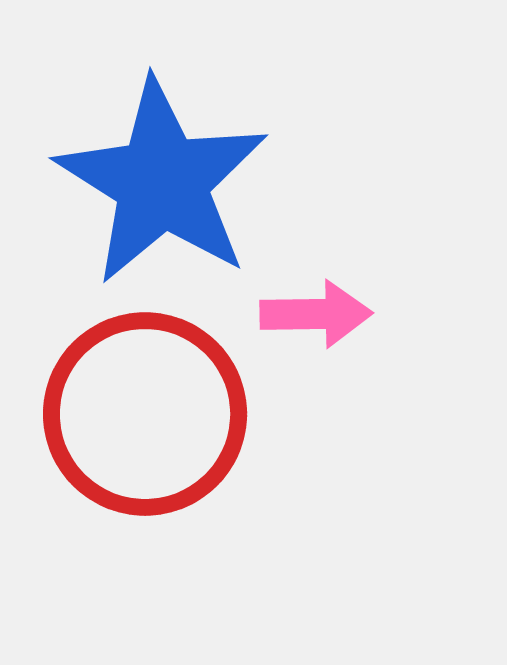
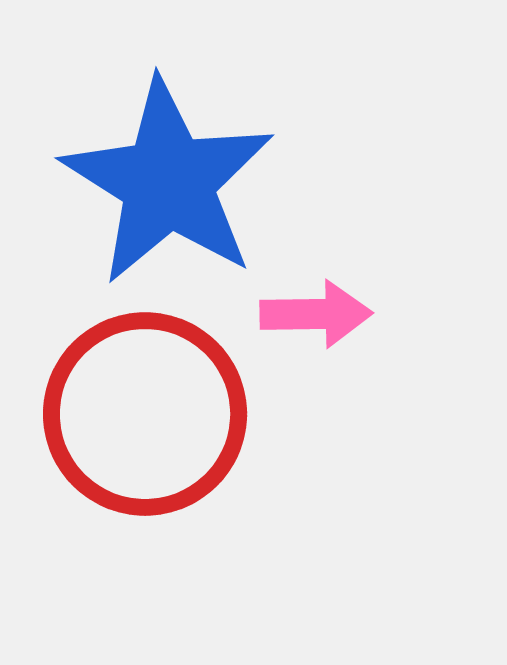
blue star: moved 6 px right
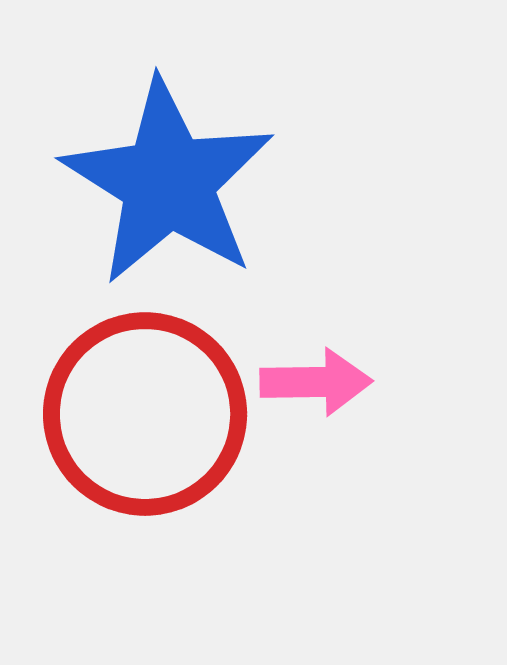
pink arrow: moved 68 px down
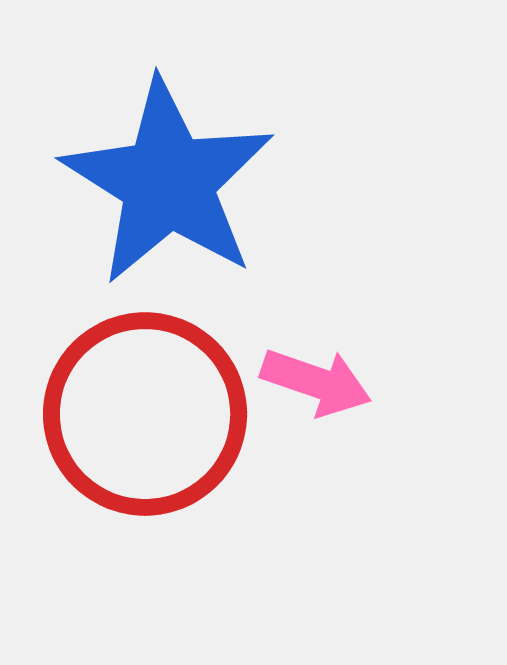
pink arrow: rotated 20 degrees clockwise
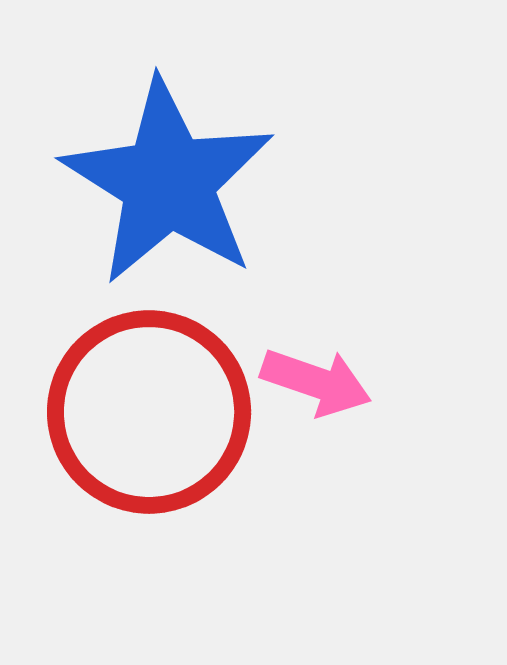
red circle: moved 4 px right, 2 px up
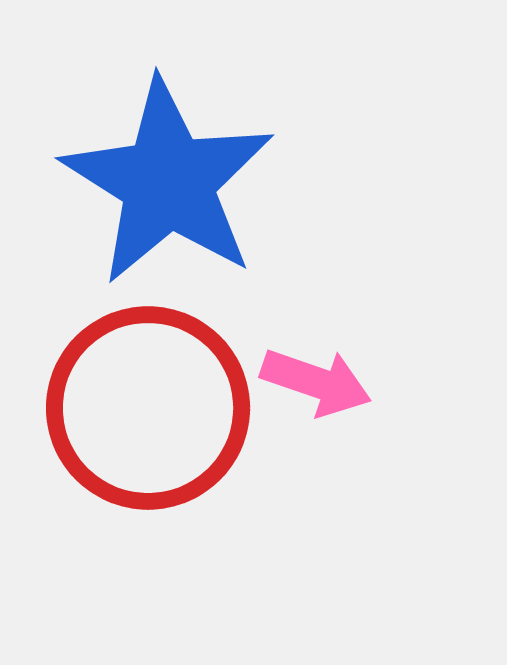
red circle: moved 1 px left, 4 px up
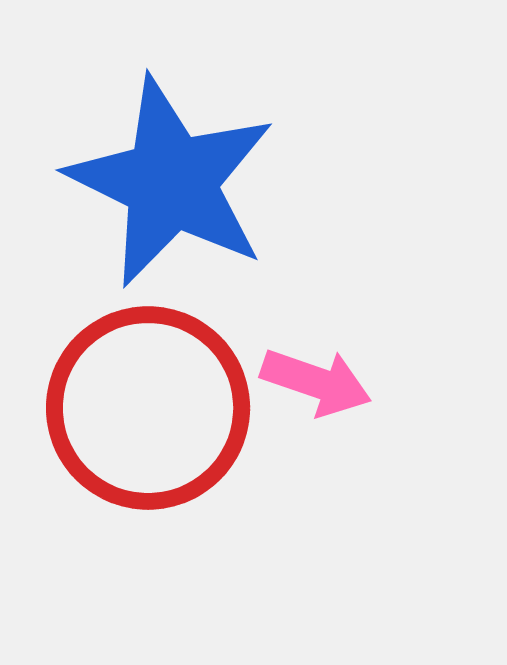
blue star: moved 3 px right; rotated 6 degrees counterclockwise
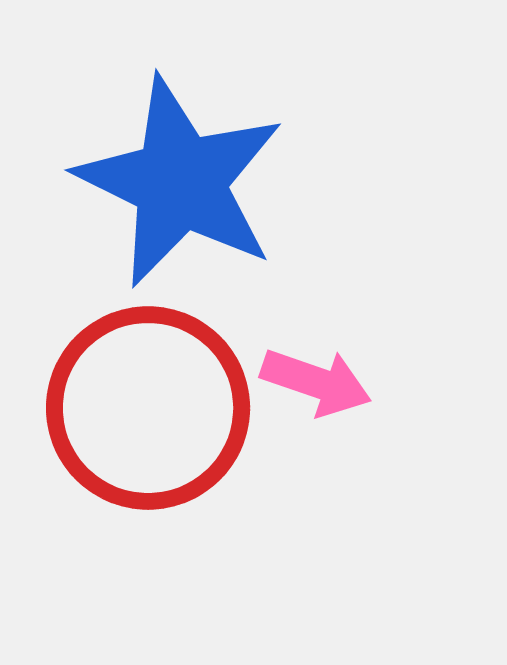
blue star: moved 9 px right
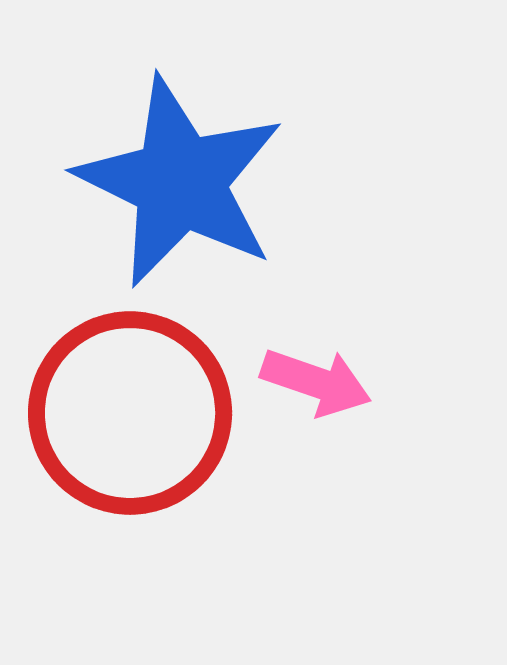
red circle: moved 18 px left, 5 px down
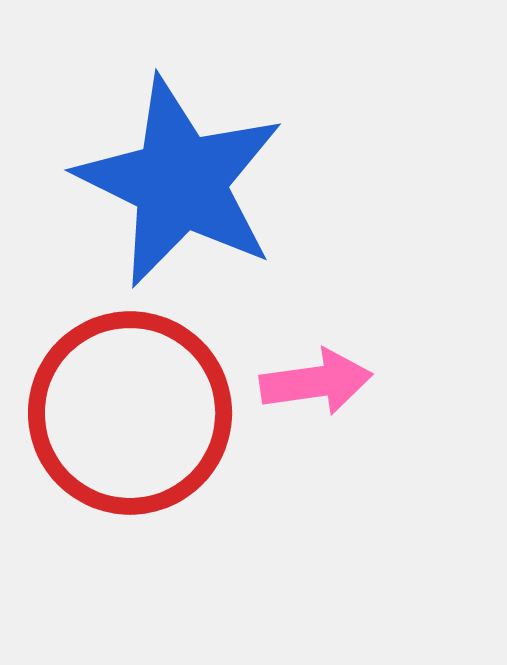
pink arrow: rotated 27 degrees counterclockwise
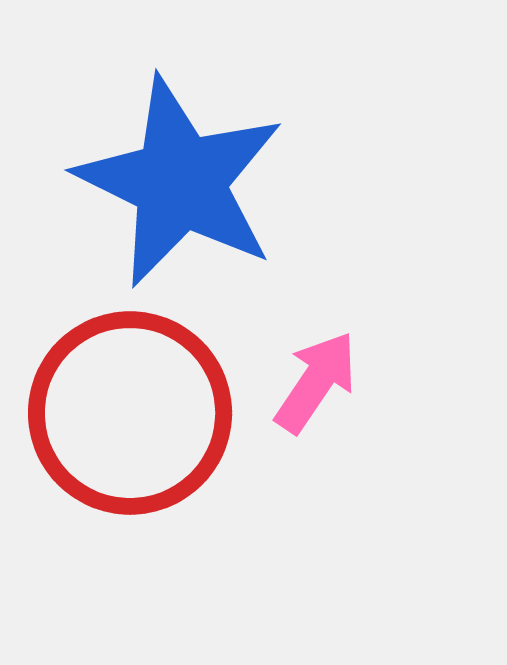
pink arrow: rotated 48 degrees counterclockwise
